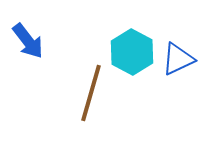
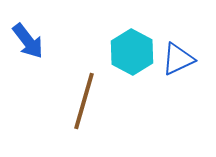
brown line: moved 7 px left, 8 px down
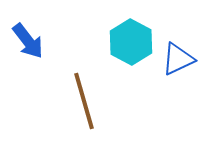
cyan hexagon: moved 1 px left, 10 px up
brown line: rotated 32 degrees counterclockwise
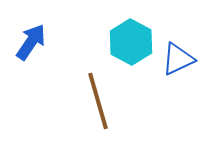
blue arrow: moved 3 px right, 1 px down; rotated 108 degrees counterclockwise
brown line: moved 14 px right
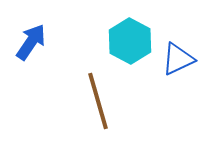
cyan hexagon: moved 1 px left, 1 px up
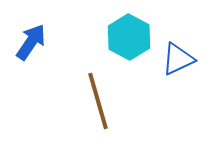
cyan hexagon: moved 1 px left, 4 px up
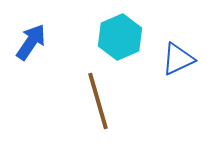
cyan hexagon: moved 9 px left; rotated 9 degrees clockwise
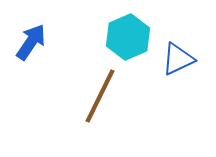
cyan hexagon: moved 8 px right
brown line: moved 2 px right, 5 px up; rotated 42 degrees clockwise
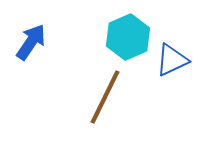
blue triangle: moved 6 px left, 1 px down
brown line: moved 5 px right, 1 px down
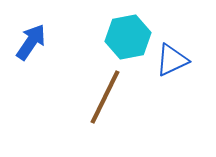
cyan hexagon: rotated 12 degrees clockwise
